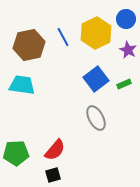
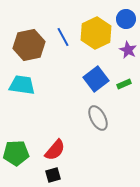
gray ellipse: moved 2 px right
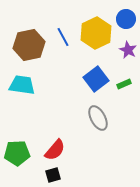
green pentagon: moved 1 px right
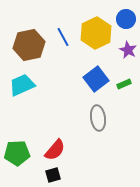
cyan trapezoid: rotated 32 degrees counterclockwise
gray ellipse: rotated 20 degrees clockwise
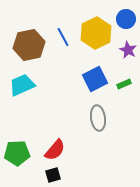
blue square: moved 1 px left; rotated 10 degrees clockwise
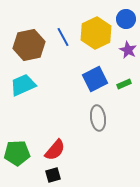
cyan trapezoid: moved 1 px right
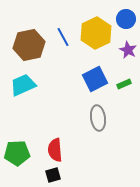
red semicircle: rotated 135 degrees clockwise
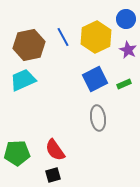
yellow hexagon: moved 4 px down
cyan trapezoid: moved 5 px up
red semicircle: rotated 30 degrees counterclockwise
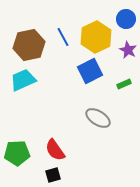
blue square: moved 5 px left, 8 px up
gray ellipse: rotated 50 degrees counterclockwise
